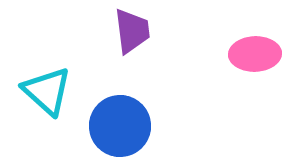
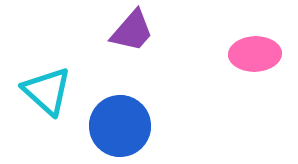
purple trapezoid: rotated 48 degrees clockwise
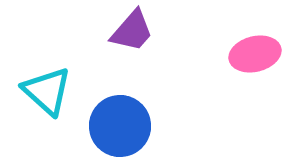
pink ellipse: rotated 12 degrees counterclockwise
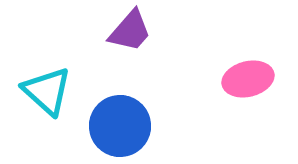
purple trapezoid: moved 2 px left
pink ellipse: moved 7 px left, 25 px down
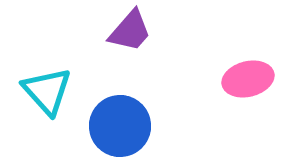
cyan triangle: rotated 6 degrees clockwise
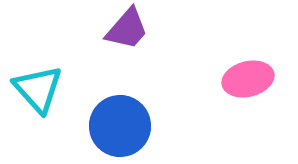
purple trapezoid: moved 3 px left, 2 px up
cyan triangle: moved 9 px left, 2 px up
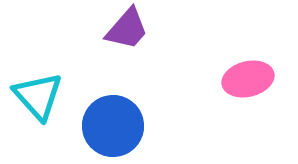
cyan triangle: moved 7 px down
blue circle: moved 7 px left
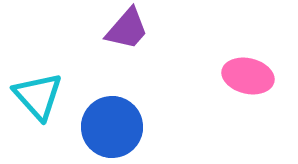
pink ellipse: moved 3 px up; rotated 27 degrees clockwise
blue circle: moved 1 px left, 1 px down
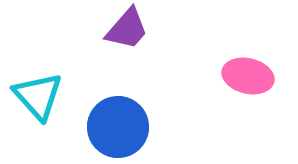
blue circle: moved 6 px right
